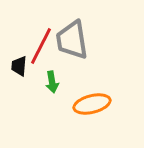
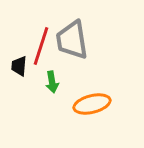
red line: rotated 9 degrees counterclockwise
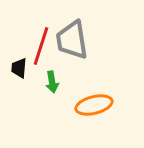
black trapezoid: moved 2 px down
orange ellipse: moved 2 px right, 1 px down
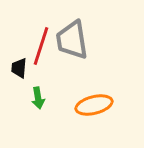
green arrow: moved 14 px left, 16 px down
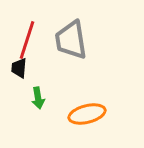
gray trapezoid: moved 1 px left
red line: moved 14 px left, 6 px up
orange ellipse: moved 7 px left, 9 px down
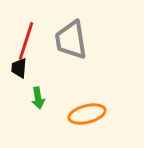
red line: moved 1 px left, 1 px down
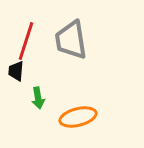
black trapezoid: moved 3 px left, 3 px down
orange ellipse: moved 9 px left, 3 px down
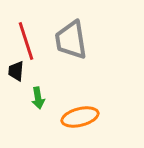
red line: rotated 36 degrees counterclockwise
orange ellipse: moved 2 px right
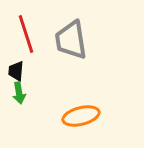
red line: moved 7 px up
green arrow: moved 19 px left, 5 px up
orange ellipse: moved 1 px right, 1 px up
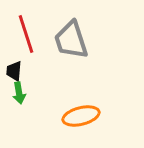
gray trapezoid: rotated 9 degrees counterclockwise
black trapezoid: moved 2 px left
